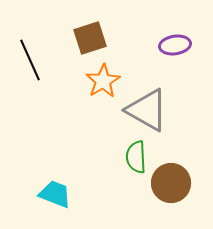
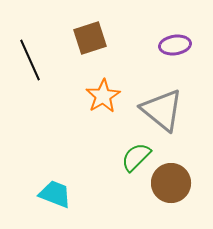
orange star: moved 15 px down
gray triangle: moved 15 px right; rotated 9 degrees clockwise
green semicircle: rotated 48 degrees clockwise
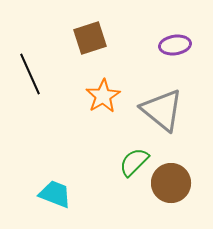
black line: moved 14 px down
green semicircle: moved 2 px left, 5 px down
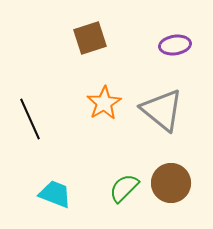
black line: moved 45 px down
orange star: moved 1 px right, 7 px down
green semicircle: moved 10 px left, 26 px down
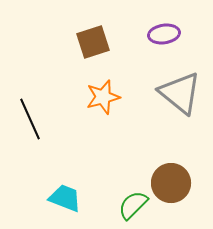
brown square: moved 3 px right, 4 px down
purple ellipse: moved 11 px left, 11 px up
orange star: moved 1 px left, 6 px up; rotated 16 degrees clockwise
gray triangle: moved 18 px right, 17 px up
green semicircle: moved 9 px right, 17 px down
cyan trapezoid: moved 10 px right, 4 px down
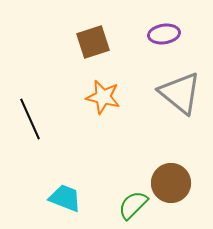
orange star: rotated 28 degrees clockwise
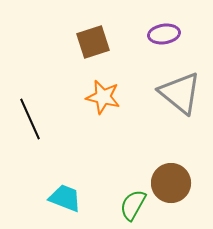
green semicircle: rotated 16 degrees counterclockwise
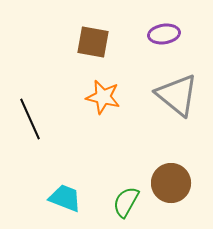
brown square: rotated 28 degrees clockwise
gray triangle: moved 3 px left, 2 px down
green semicircle: moved 7 px left, 3 px up
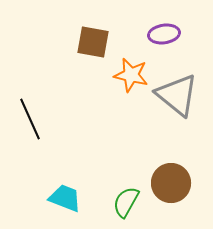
orange star: moved 28 px right, 22 px up
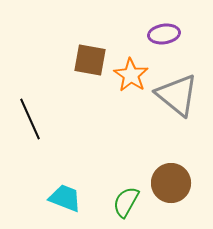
brown square: moved 3 px left, 18 px down
orange star: rotated 20 degrees clockwise
